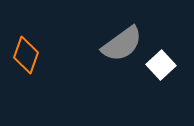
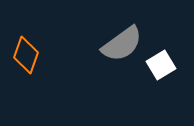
white square: rotated 12 degrees clockwise
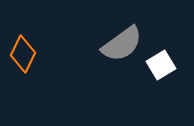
orange diamond: moved 3 px left, 1 px up; rotated 6 degrees clockwise
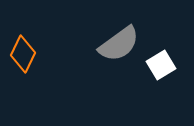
gray semicircle: moved 3 px left
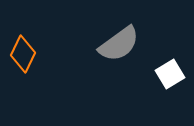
white square: moved 9 px right, 9 px down
